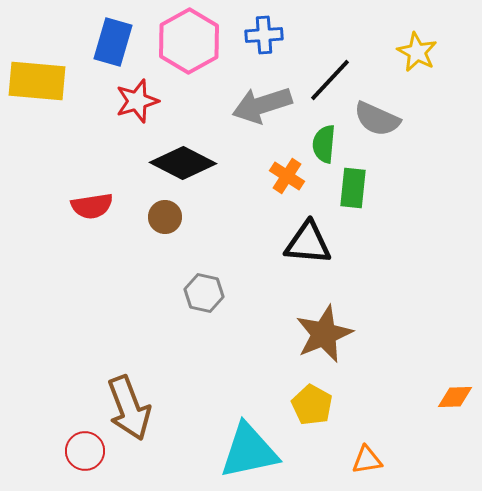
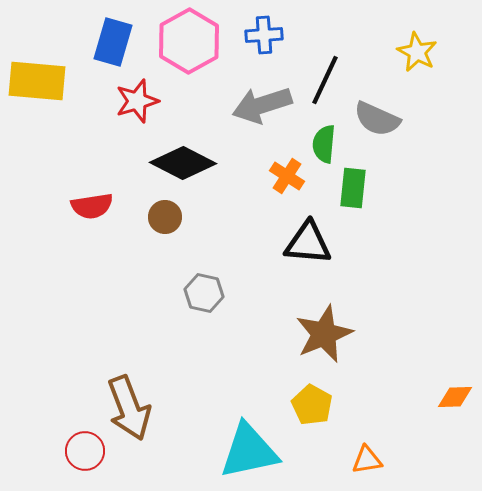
black line: moved 5 px left; rotated 18 degrees counterclockwise
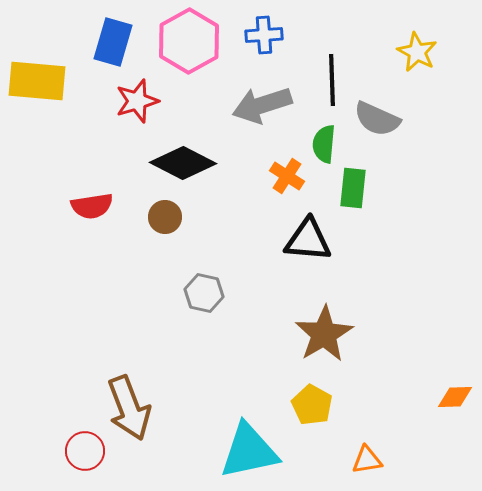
black line: moved 7 px right; rotated 27 degrees counterclockwise
black triangle: moved 3 px up
brown star: rotated 8 degrees counterclockwise
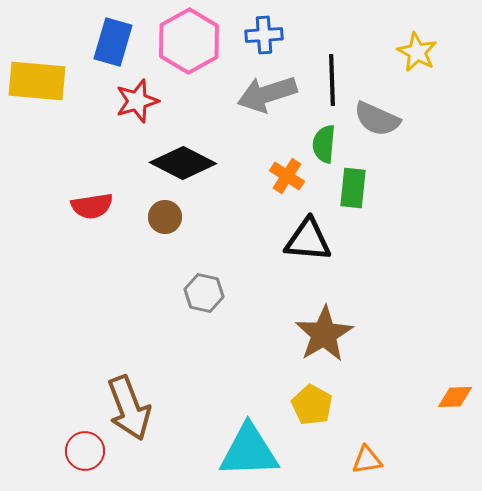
gray arrow: moved 5 px right, 11 px up
cyan triangle: rotated 10 degrees clockwise
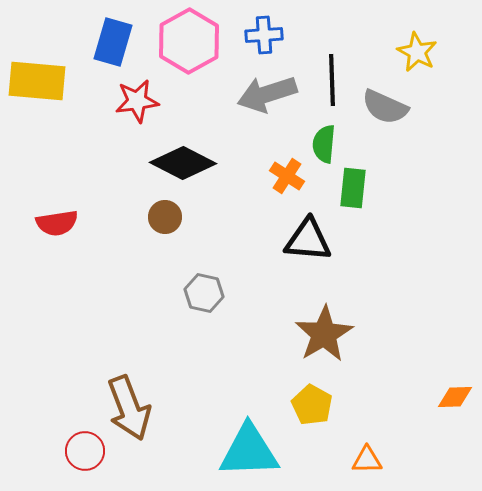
red star: rotated 9 degrees clockwise
gray semicircle: moved 8 px right, 12 px up
red semicircle: moved 35 px left, 17 px down
orange triangle: rotated 8 degrees clockwise
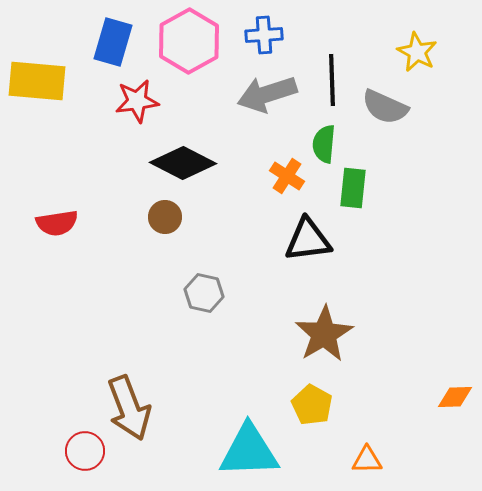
black triangle: rotated 12 degrees counterclockwise
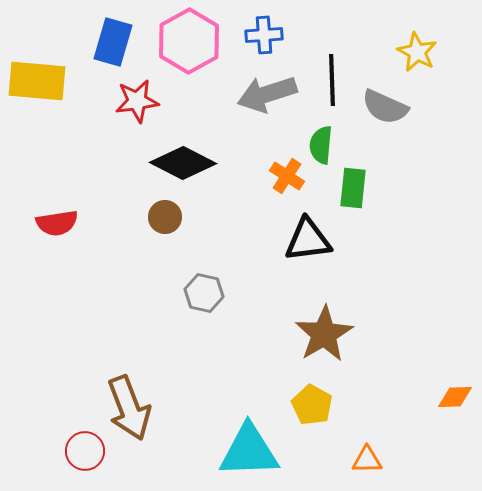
green semicircle: moved 3 px left, 1 px down
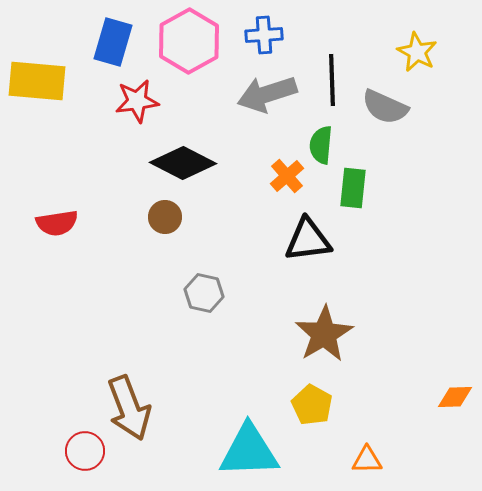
orange cross: rotated 16 degrees clockwise
